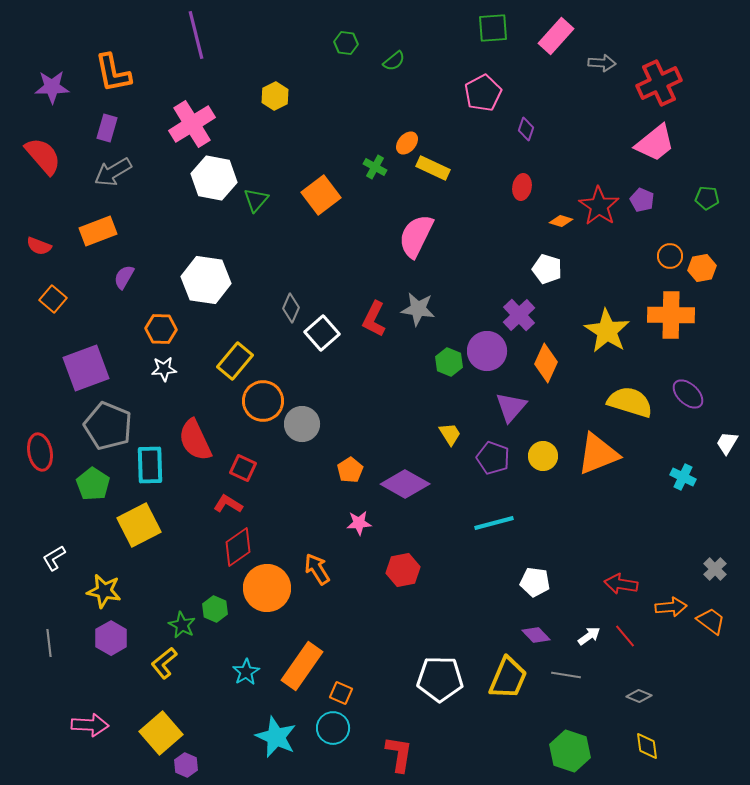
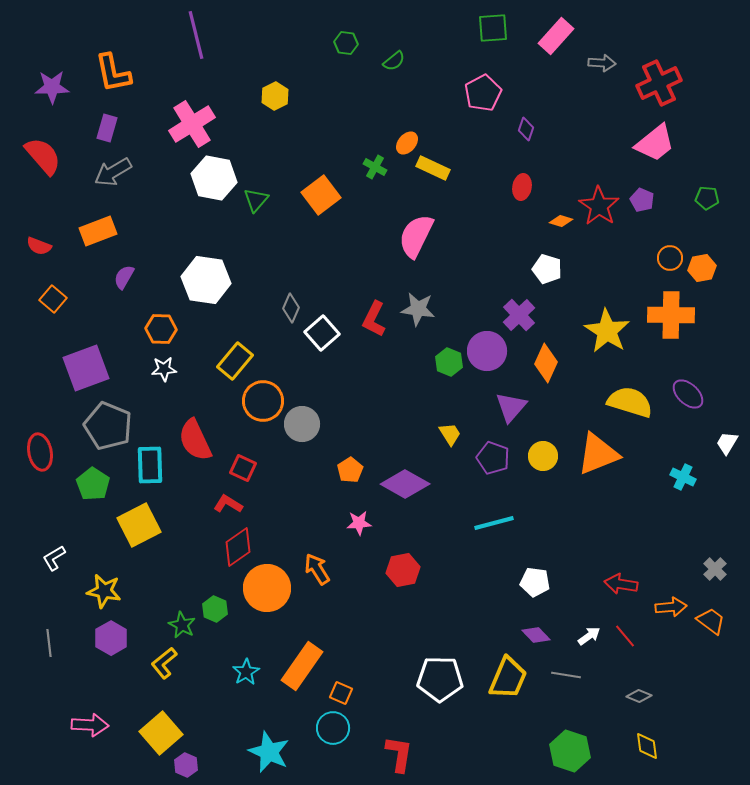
orange circle at (670, 256): moved 2 px down
cyan star at (276, 737): moved 7 px left, 15 px down
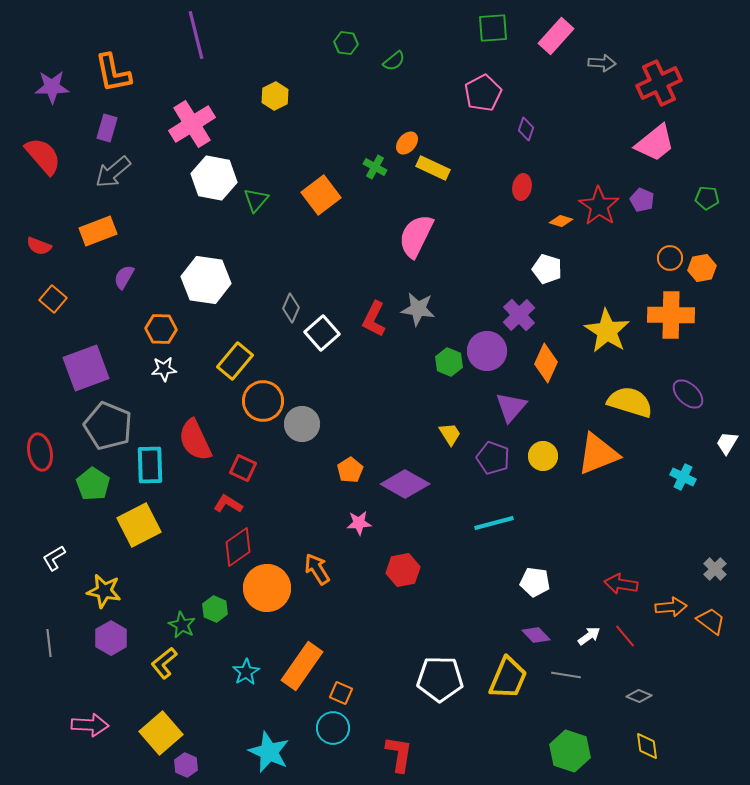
gray arrow at (113, 172): rotated 9 degrees counterclockwise
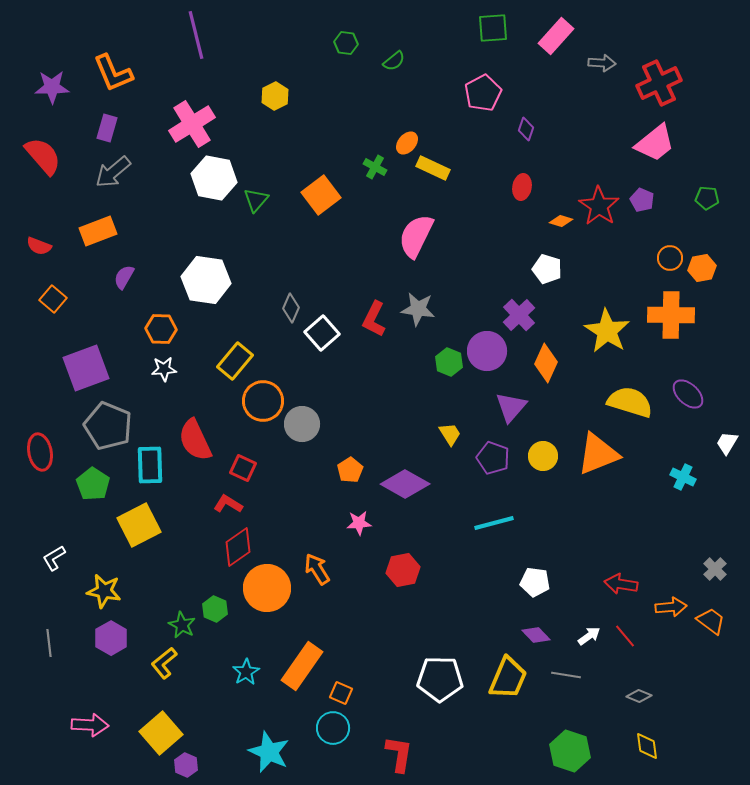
orange L-shape at (113, 73): rotated 12 degrees counterclockwise
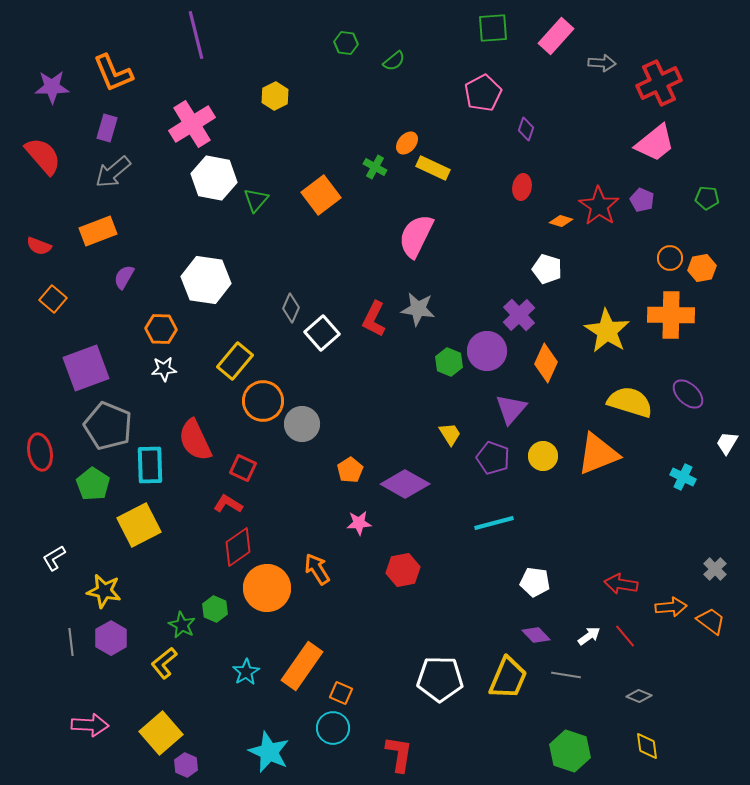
purple triangle at (511, 407): moved 2 px down
gray line at (49, 643): moved 22 px right, 1 px up
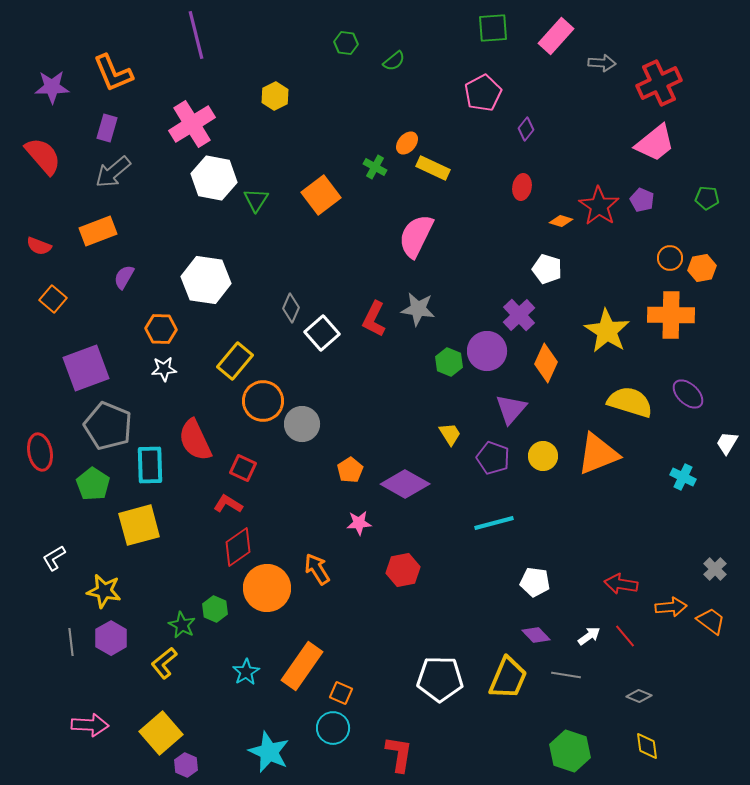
purple diamond at (526, 129): rotated 20 degrees clockwise
green triangle at (256, 200): rotated 8 degrees counterclockwise
yellow square at (139, 525): rotated 12 degrees clockwise
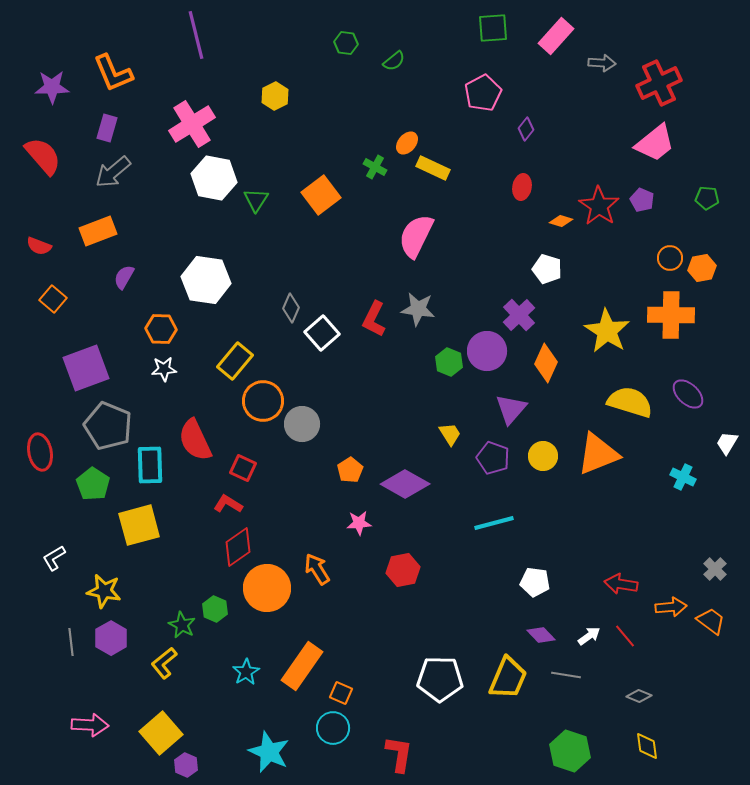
purple diamond at (536, 635): moved 5 px right
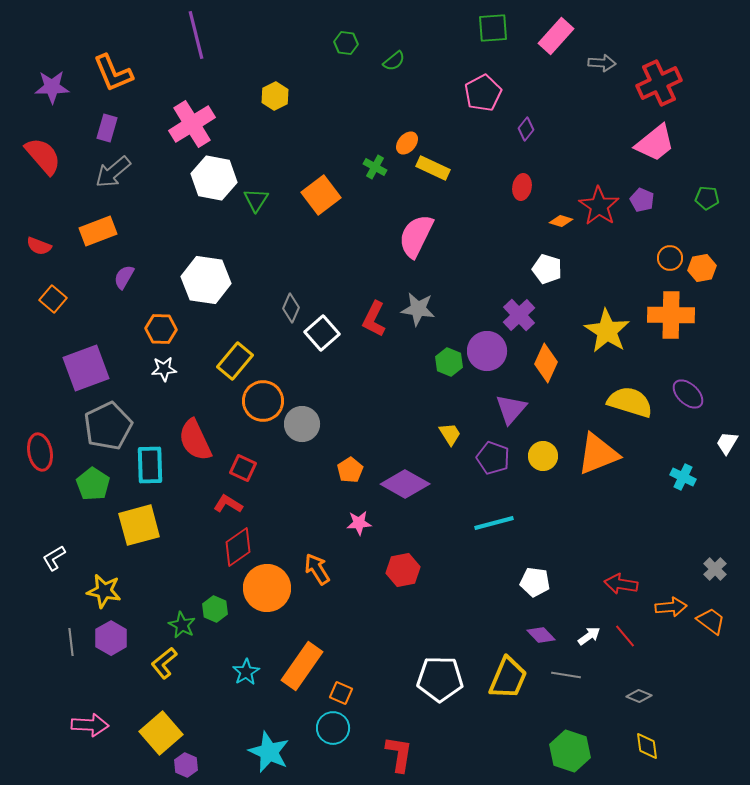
gray pentagon at (108, 426): rotated 24 degrees clockwise
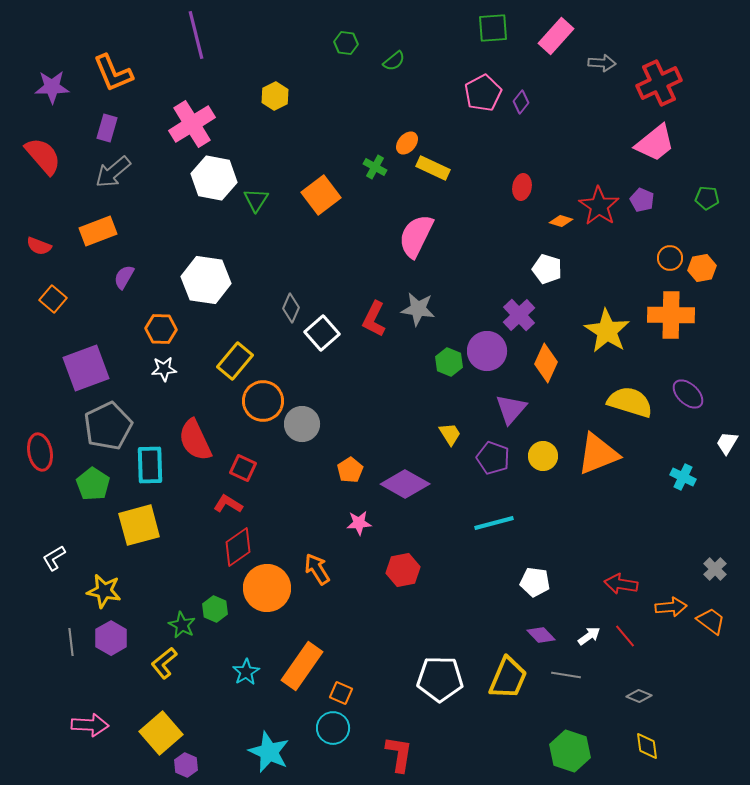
purple diamond at (526, 129): moved 5 px left, 27 px up
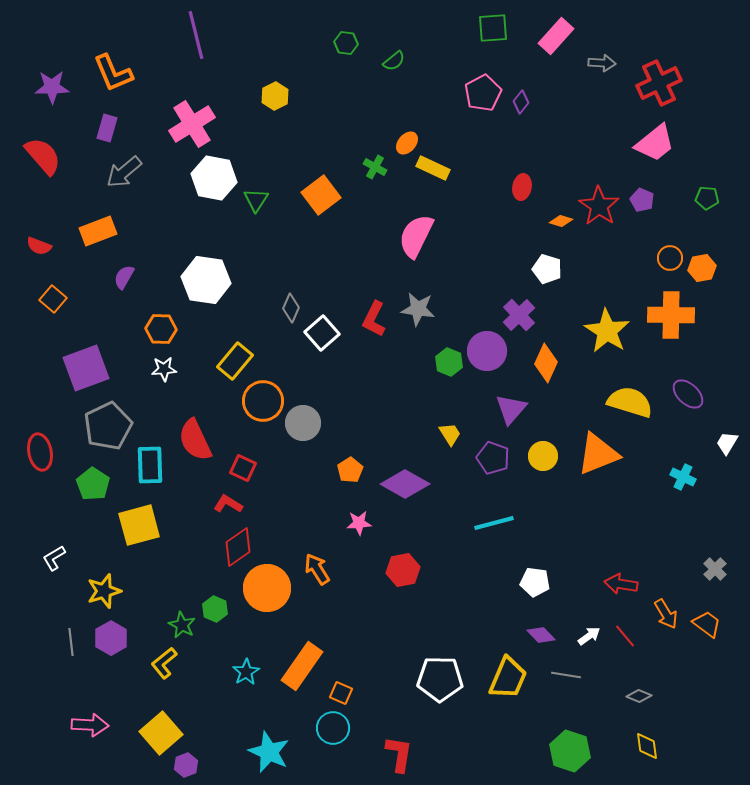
gray arrow at (113, 172): moved 11 px right
gray circle at (302, 424): moved 1 px right, 1 px up
yellow star at (104, 591): rotated 28 degrees counterclockwise
orange arrow at (671, 607): moved 5 px left, 7 px down; rotated 64 degrees clockwise
orange trapezoid at (711, 621): moved 4 px left, 3 px down
purple hexagon at (186, 765): rotated 15 degrees clockwise
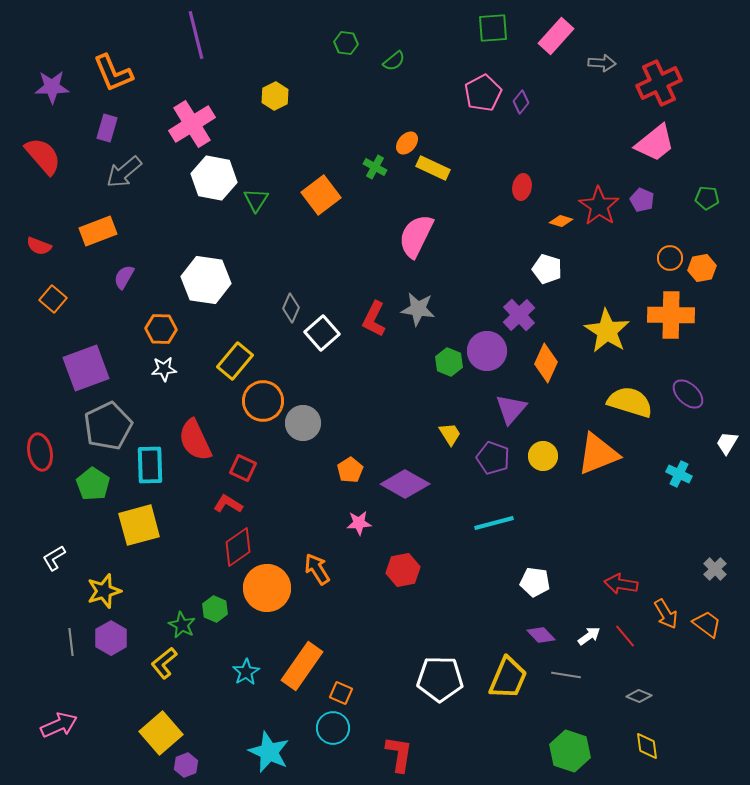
cyan cross at (683, 477): moved 4 px left, 3 px up
pink arrow at (90, 725): moved 31 px left; rotated 27 degrees counterclockwise
